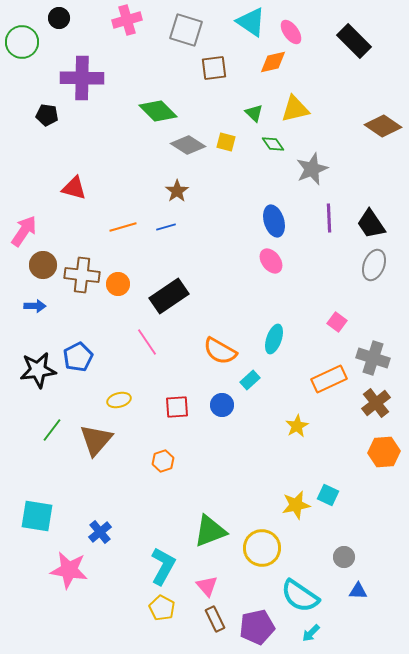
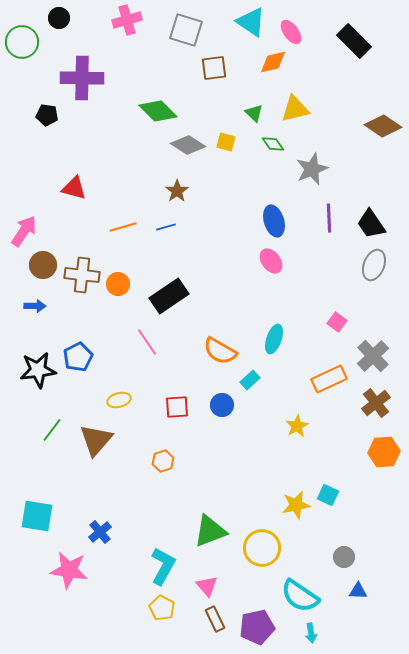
gray cross at (373, 358): moved 2 px up; rotated 28 degrees clockwise
cyan arrow at (311, 633): rotated 54 degrees counterclockwise
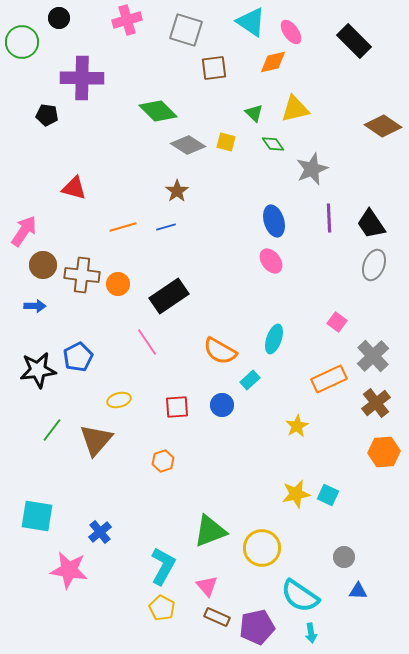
yellow star at (296, 505): moved 11 px up
brown rectangle at (215, 619): moved 2 px right, 2 px up; rotated 40 degrees counterclockwise
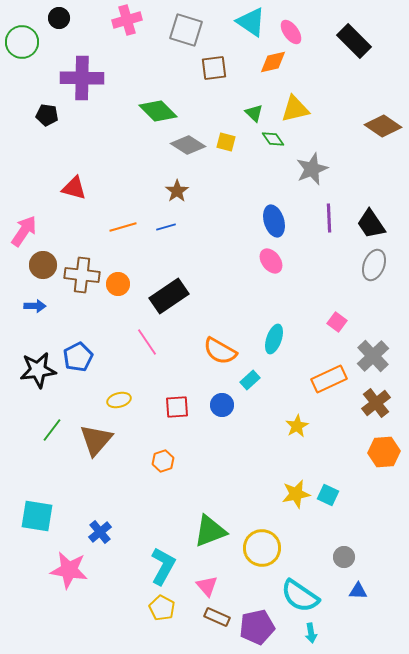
green diamond at (273, 144): moved 5 px up
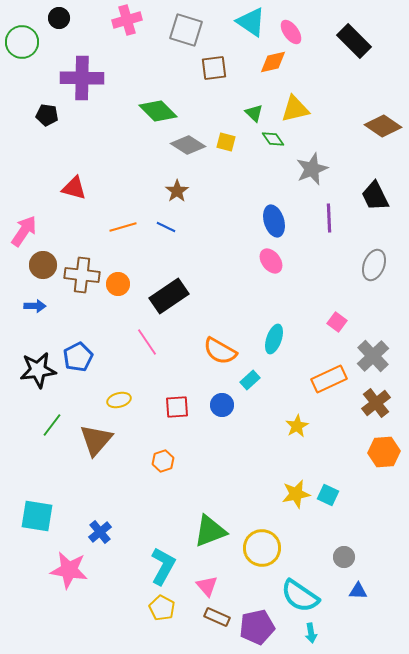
black trapezoid at (371, 224): moved 4 px right, 28 px up; rotated 8 degrees clockwise
blue line at (166, 227): rotated 42 degrees clockwise
green line at (52, 430): moved 5 px up
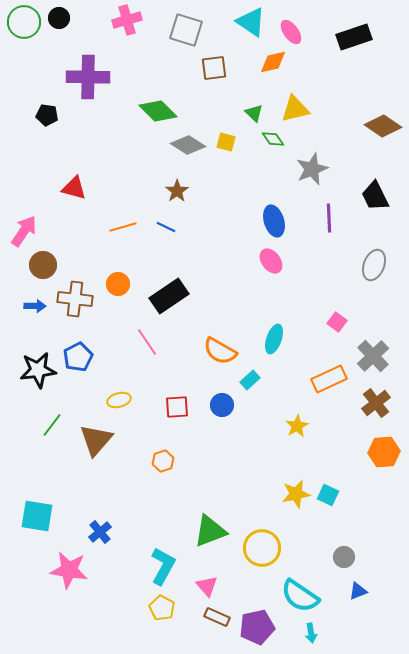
black rectangle at (354, 41): moved 4 px up; rotated 64 degrees counterclockwise
green circle at (22, 42): moved 2 px right, 20 px up
purple cross at (82, 78): moved 6 px right, 1 px up
brown cross at (82, 275): moved 7 px left, 24 px down
blue triangle at (358, 591): rotated 24 degrees counterclockwise
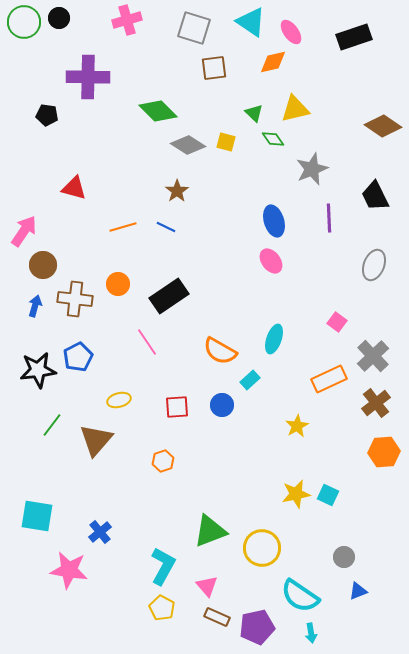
gray square at (186, 30): moved 8 px right, 2 px up
blue arrow at (35, 306): rotated 75 degrees counterclockwise
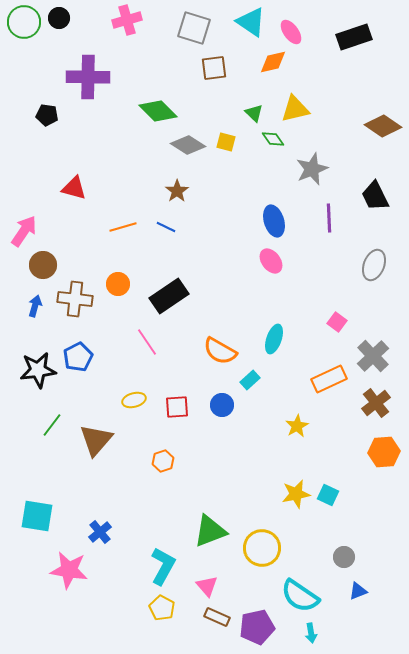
yellow ellipse at (119, 400): moved 15 px right
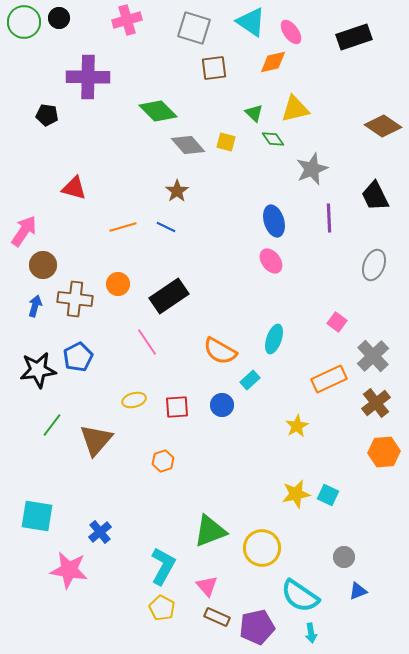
gray diamond at (188, 145): rotated 16 degrees clockwise
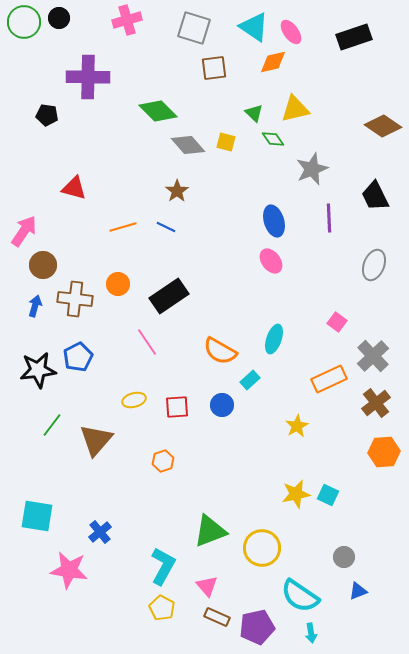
cyan triangle at (251, 22): moved 3 px right, 5 px down
